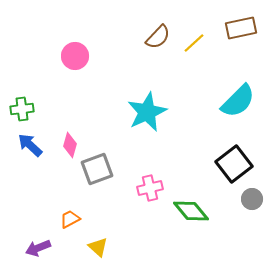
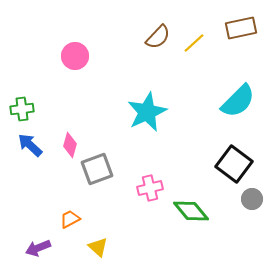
black square: rotated 15 degrees counterclockwise
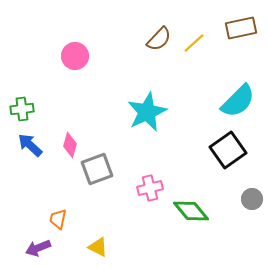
brown semicircle: moved 1 px right, 2 px down
black square: moved 6 px left, 14 px up; rotated 18 degrees clockwise
orange trapezoid: moved 12 px left; rotated 50 degrees counterclockwise
yellow triangle: rotated 15 degrees counterclockwise
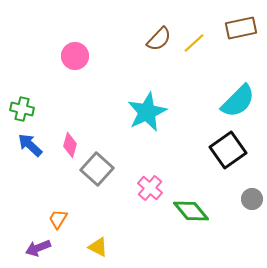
green cross: rotated 20 degrees clockwise
gray square: rotated 28 degrees counterclockwise
pink cross: rotated 35 degrees counterclockwise
orange trapezoid: rotated 20 degrees clockwise
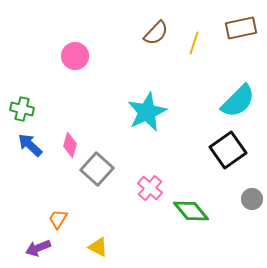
brown semicircle: moved 3 px left, 6 px up
yellow line: rotated 30 degrees counterclockwise
